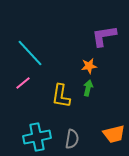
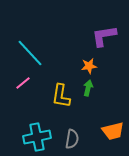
orange trapezoid: moved 1 px left, 3 px up
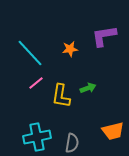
orange star: moved 19 px left, 17 px up
pink line: moved 13 px right
green arrow: rotated 56 degrees clockwise
gray semicircle: moved 4 px down
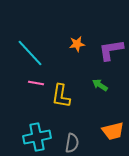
purple L-shape: moved 7 px right, 14 px down
orange star: moved 7 px right, 5 px up
pink line: rotated 49 degrees clockwise
green arrow: moved 12 px right, 3 px up; rotated 126 degrees counterclockwise
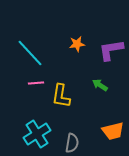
pink line: rotated 14 degrees counterclockwise
cyan cross: moved 3 px up; rotated 20 degrees counterclockwise
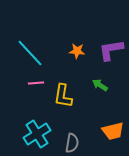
orange star: moved 7 px down; rotated 14 degrees clockwise
yellow L-shape: moved 2 px right
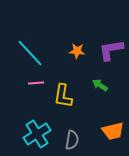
gray semicircle: moved 3 px up
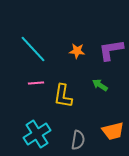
cyan line: moved 3 px right, 4 px up
gray semicircle: moved 6 px right
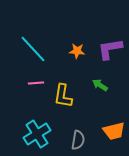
purple L-shape: moved 1 px left, 1 px up
orange trapezoid: moved 1 px right
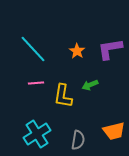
orange star: rotated 28 degrees clockwise
green arrow: moved 10 px left; rotated 56 degrees counterclockwise
